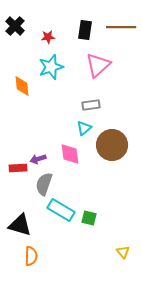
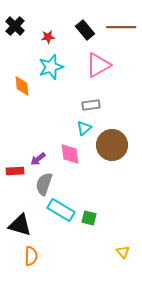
black rectangle: rotated 48 degrees counterclockwise
pink triangle: rotated 12 degrees clockwise
purple arrow: rotated 21 degrees counterclockwise
red rectangle: moved 3 px left, 3 px down
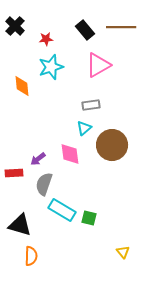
red star: moved 2 px left, 2 px down
red rectangle: moved 1 px left, 2 px down
cyan rectangle: moved 1 px right
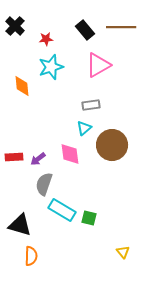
red rectangle: moved 16 px up
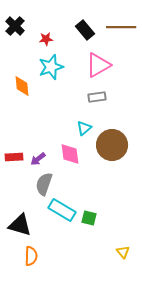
gray rectangle: moved 6 px right, 8 px up
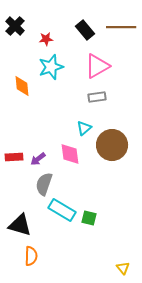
pink triangle: moved 1 px left, 1 px down
yellow triangle: moved 16 px down
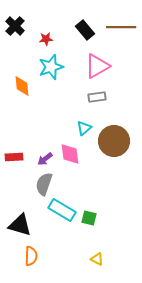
brown circle: moved 2 px right, 4 px up
purple arrow: moved 7 px right
yellow triangle: moved 26 px left, 9 px up; rotated 24 degrees counterclockwise
